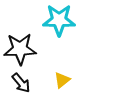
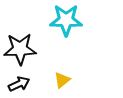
cyan star: moved 7 px right
black arrow: moved 2 px left, 1 px down; rotated 75 degrees counterclockwise
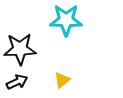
black arrow: moved 2 px left, 2 px up
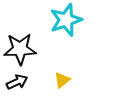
cyan star: rotated 20 degrees counterclockwise
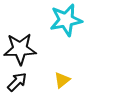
cyan star: rotated 8 degrees clockwise
black arrow: rotated 20 degrees counterclockwise
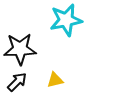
yellow triangle: moved 7 px left; rotated 24 degrees clockwise
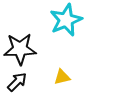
cyan star: rotated 12 degrees counterclockwise
yellow triangle: moved 7 px right, 3 px up
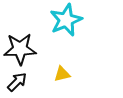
yellow triangle: moved 3 px up
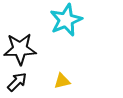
yellow triangle: moved 7 px down
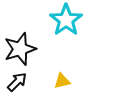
cyan star: rotated 12 degrees counterclockwise
black star: rotated 16 degrees counterclockwise
